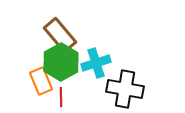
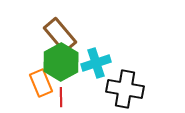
orange rectangle: moved 2 px down
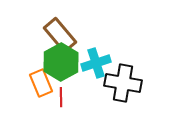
black cross: moved 2 px left, 6 px up
